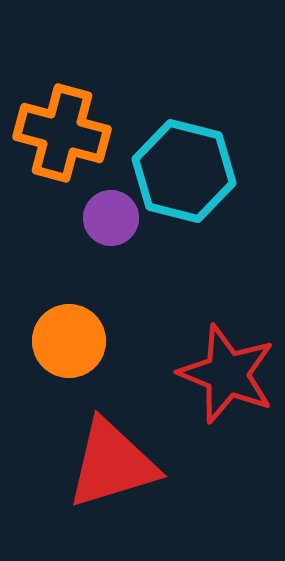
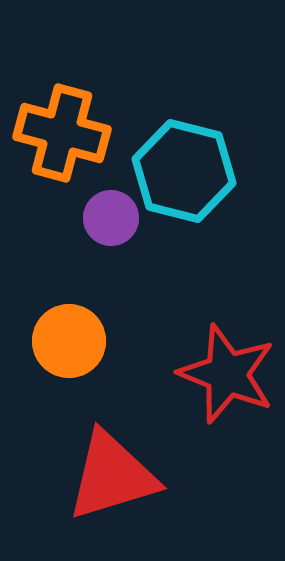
red triangle: moved 12 px down
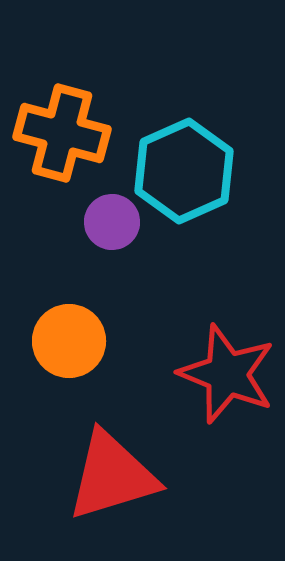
cyan hexagon: rotated 22 degrees clockwise
purple circle: moved 1 px right, 4 px down
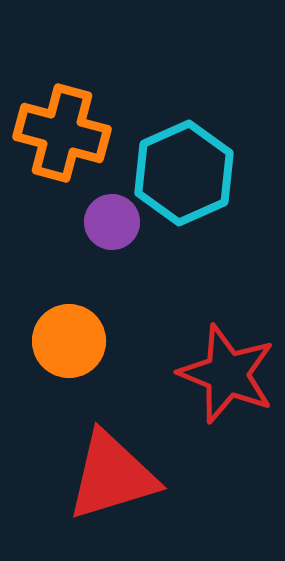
cyan hexagon: moved 2 px down
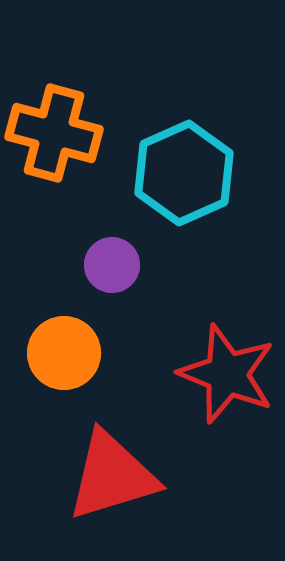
orange cross: moved 8 px left
purple circle: moved 43 px down
orange circle: moved 5 px left, 12 px down
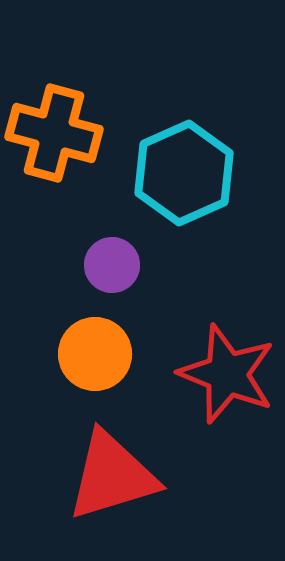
orange circle: moved 31 px right, 1 px down
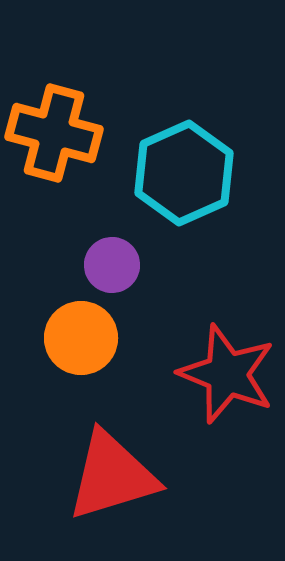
orange circle: moved 14 px left, 16 px up
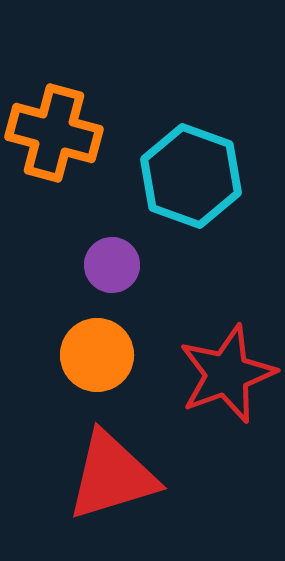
cyan hexagon: moved 7 px right, 3 px down; rotated 16 degrees counterclockwise
orange circle: moved 16 px right, 17 px down
red star: rotated 30 degrees clockwise
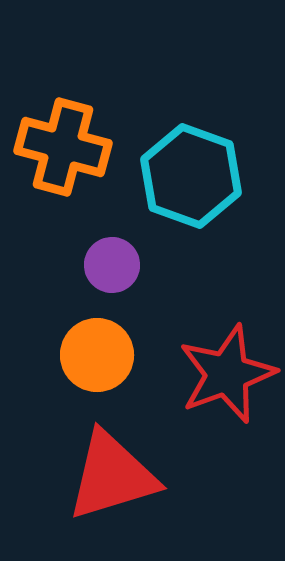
orange cross: moved 9 px right, 14 px down
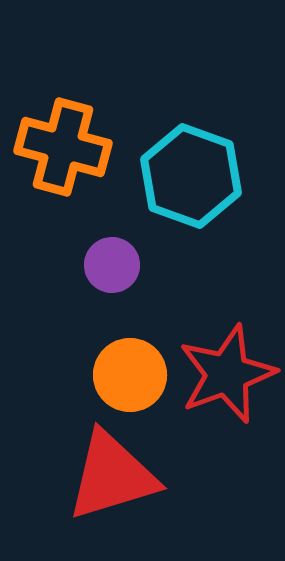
orange circle: moved 33 px right, 20 px down
